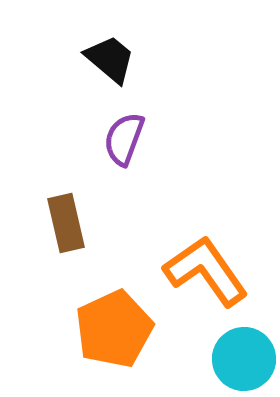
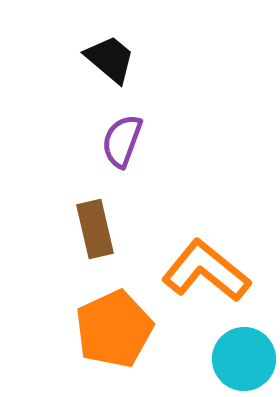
purple semicircle: moved 2 px left, 2 px down
brown rectangle: moved 29 px right, 6 px down
orange L-shape: rotated 16 degrees counterclockwise
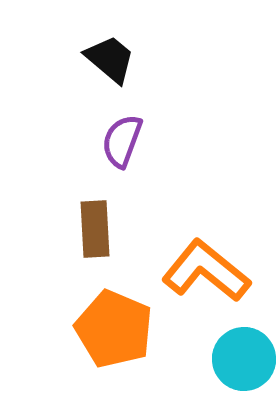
brown rectangle: rotated 10 degrees clockwise
orange pentagon: rotated 24 degrees counterclockwise
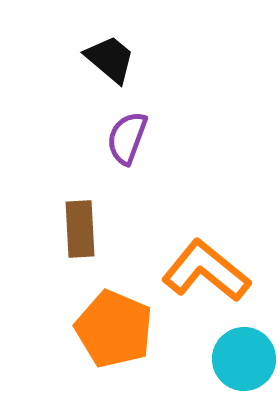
purple semicircle: moved 5 px right, 3 px up
brown rectangle: moved 15 px left
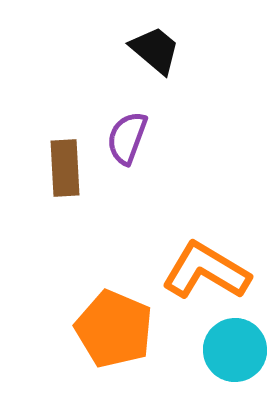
black trapezoid: moved 45 px right, 9 px up
brown rectangle: moved 15 px left, 61 px up
orange L-shape: rotated 8 degrees counterclockwise
cyan circle: moved 9 px left, 9 px up
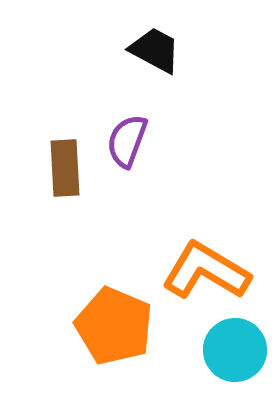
black trapezoid: rotated 12 degrees counterclockwise
purple semicircle: moved 3 px down
orange pentagon: moved 3 px up
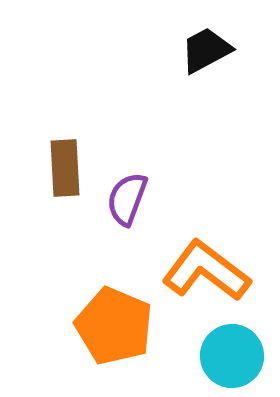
black trapezoid: moved 51 px right; rotated 56 degrees counterclockwise
purple semicircle: moved 58 px down
orange L-shape: rotated 6 degrees clockwise
cyan circle: moved 3 px left, 6 px down
